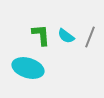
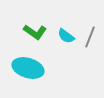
green L-shape: moved 6 px left, 3 px up; rotated 130 degrees clockwise
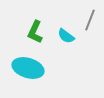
green L-shape: rotated 80 degrees clockwise
gray line: moved 17 px up
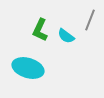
green L-shape: moved 5 px right, 2 px up
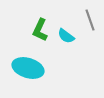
gray line: rotated 40 degrees counterclockwise
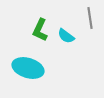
gray line: moved 2 px up; rotated 10 degrees clockwise
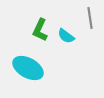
cyan ellipse: rotated 12 degrees clockwise
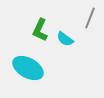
gray line: rotated 30 degrees clockwise
cyan semicircle: moved 1 px left, 3 px down
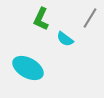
gray line: rotated 10 degrees clockwise
green L-shape: moved 1 px right, 11 px up
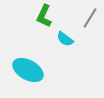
green L-shape: moved 3 px right, 3 px up
cyan ellipse: moved 2 px down
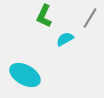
cyan semicircle: rotated 114 degrees clockwise
cyan ellipse: moved 3 px left, 5 px down
